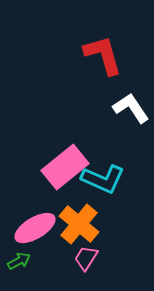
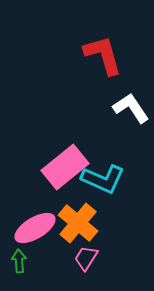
orange cross: moved 1 px left, 1 px up
green arrow: rotated 65 degrees counterclockwise
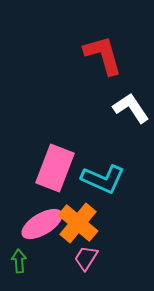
pink rectangle: moved 10 px left, 1 px down; rotated 30 degrees counterclockwise
pink ellipse: moved 7 px right, 4 px up
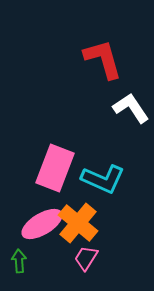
red L-shape: moved 4 px down
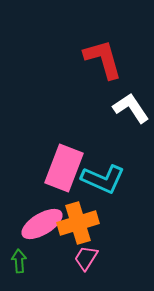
pink rectangle: moved 9 px right
orange cross: rotated 33 degrees clockwise
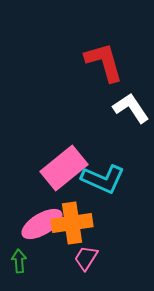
red L-shape: moved 1 px right, 3 px down
pink rectangle: rotated 30 degrees clockwise
orange cross: moved 6 px left; rotated 9 degrees clockwise
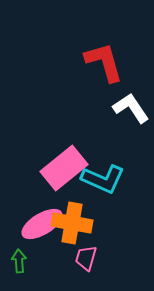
orange cross: rotated 18 degrees clockwise
pink trapezoid: rotated 16 degrees counterclockwise
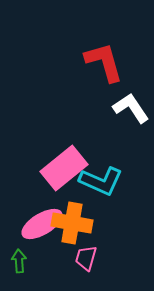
cyan L-shape: moved 2 px left, 2 px down
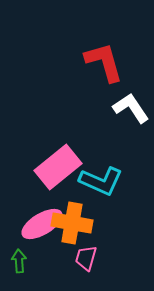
pink rectangle: moved 6 px left, 1 px up
